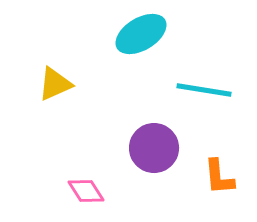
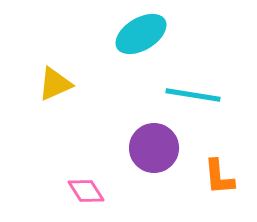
cyan line: moved 11 px left, 5 px down
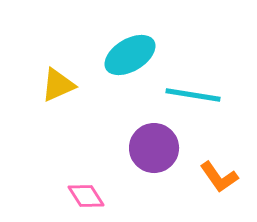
cyan ellipse: moved 11 px left, 21 px down
yellow triangle: moved 3 px right, 1 px down
orange L-shape: rotated 30 degrees counterclockwise
pink diamond: moved 5 px down
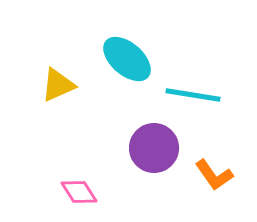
cyan ellipse: moved 3 px left, 4 px down; rotated 72 degrees clockwise
orange L-shape: moved 5 px left, 2 px up
pink diamond: moved 7 px left, 4 px up
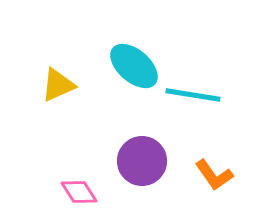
cyan ellipse: moved 7 px right, 7 px down
purple circle: moved 12 px left, 13 px down
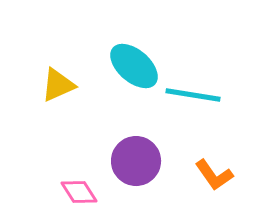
purple circle: moved 6 px left
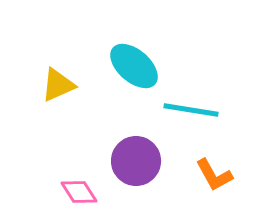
cyan line: moved 2 px left, 15 px down
orange L-shape: rotated 6 degrees clockwise
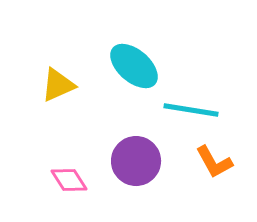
orange L-shape: moved 13 px up
pink diamond: moved 10 px left, 12 px up
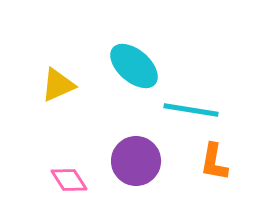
orange L-shape: rotated 39 degrees clockwise
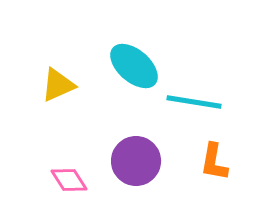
cyan line: moved 3 px right, 8 px up
